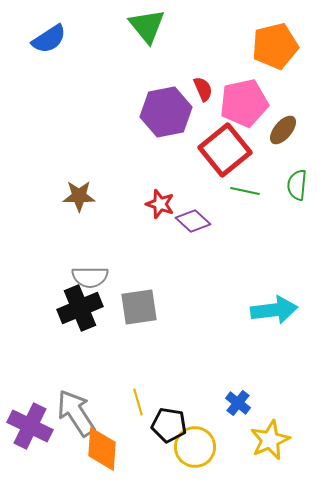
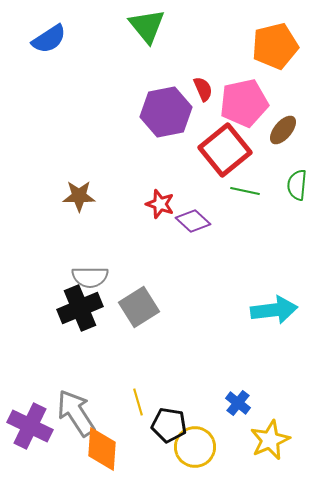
gray square: rotated 24 degrees counterclockwise
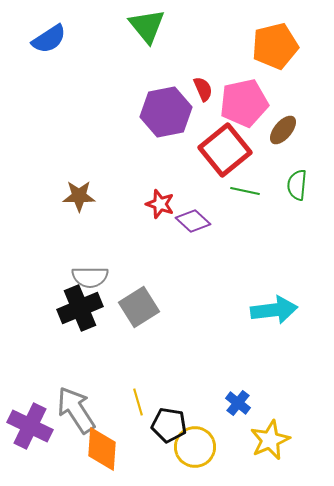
gray arrow: moved 3 px up
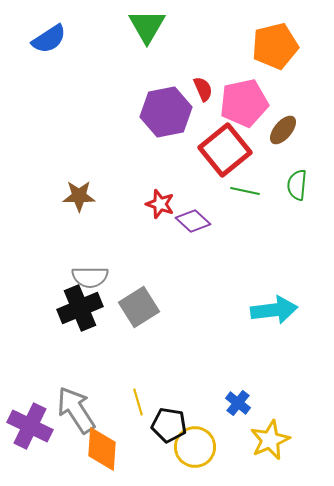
green triangle: rotated 9 degrees clockwise
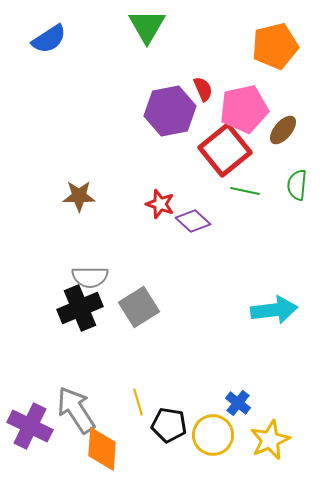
pink pentagon: moved 6 px down
purple hexagon: moved 4 px right, 1 px up
yellow circle: moved 18 px right, 12 px up
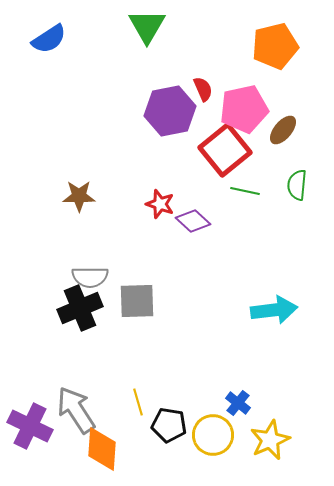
gray square: moved 2 px left, 6 px up; rotated 30 degrees clockwise
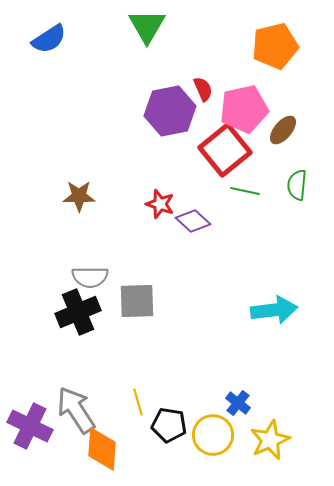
black cross: moved 2 px left, 4 px down
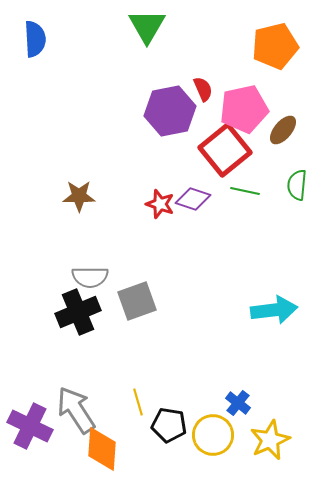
blue semicircle: moved 14 px left; rotated 60 degrees counterclockwise
purple diamond: moved 22 px up; rotated 24 degrees counterclockwise
gray square: rotated 18 degrees counterclockwise
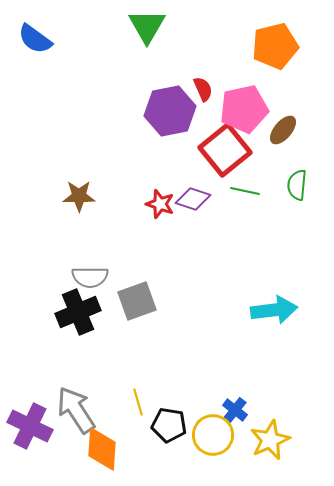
blue semicircle: rotated 129 degrees clockwise
blue cross: moved 3 px left, 7 px down
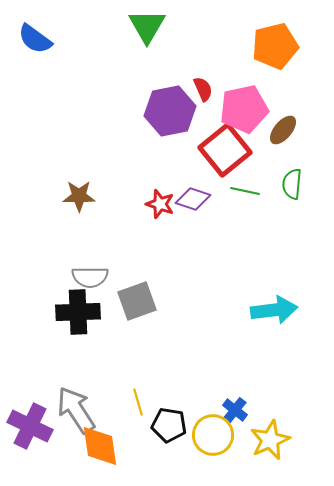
green semicircle: moved 5 px left, 1 px up
black cross: rotated 21 degrees clockwise
orange diamond: moved 2 px left, 3 px up; rotated 12 degrees counterclockwise
